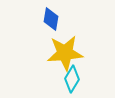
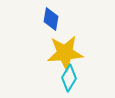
cyan diamond: moved 3 px left, 1 px up
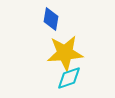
cyan diamond: rotated 40 degrees clockwise
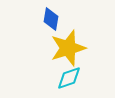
yellow star: moved 3 px right, 5 px up; rotated 12 degrees counterclockwise
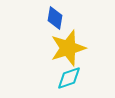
blue diamond: moved 4 px right, 1 px up
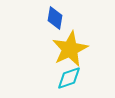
yellow star: moved 2 px right, 1 px down; rotated 9 degrees counterclockwise
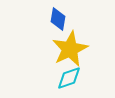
blue diamond: moved 3 px right, 1 px down
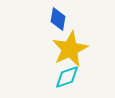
cyan diamond: moved 2 px left, 1 px up
